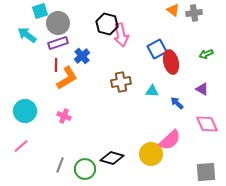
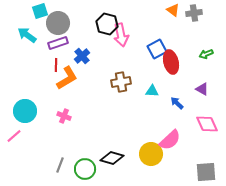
pink line: moved 7 px left, 10 px up
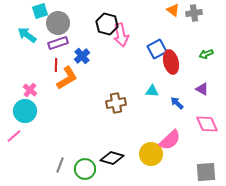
brown cross: moved 5 px left, 21 px down
pink cross: moved 34 px left, 26 px up; rotated 16 degrees clockwise
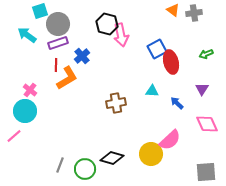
gray circle: moved 1 px down
purple triangle: rotated 32 degrees clockwise
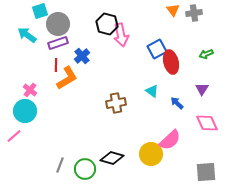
orange triangle: rotated 16 degrees clockwise
cyan triangle: rotated 32 degrees clockwise
pink diamond: moved 1 px up
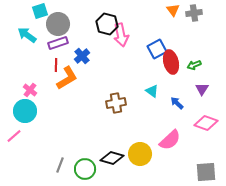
green arrow: moved 12 px left, 11 px down
pink diamond: moved 1 px left; rotated 45 degrees counterclockwise
yellow circle: moved 11 px left
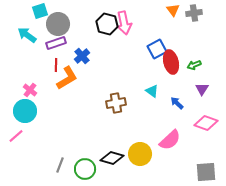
pink arrow: moved 3 px right, 12 px up
purple rectangle: moved 2 px left
pink line: moved 2 px right
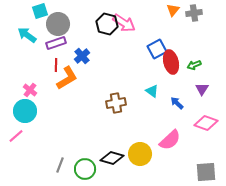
orange triangle: rotated 16 degrees clockwise
pink arrow: rotated 45 degrees counterclockwise
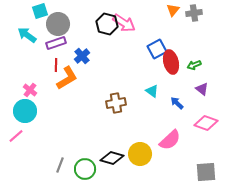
purple triangle: rotated 24 degrees counterclockwise
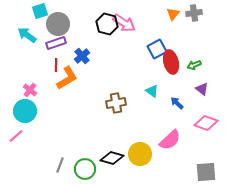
orange triangle: moved 4 px down
